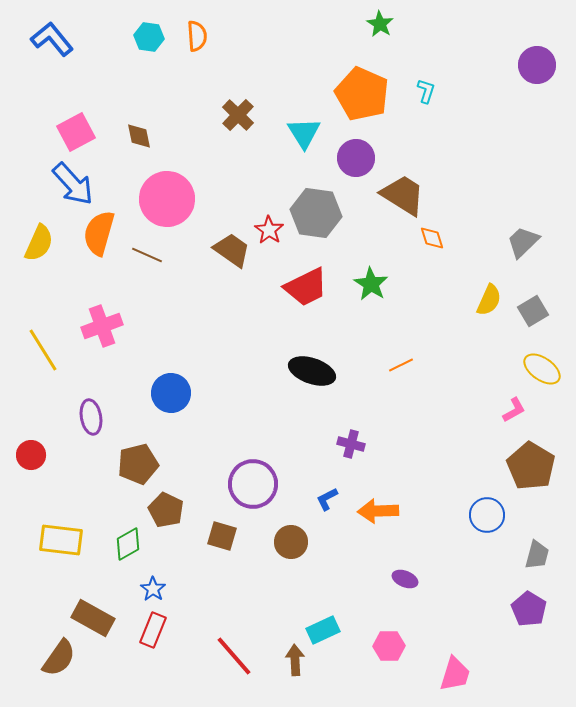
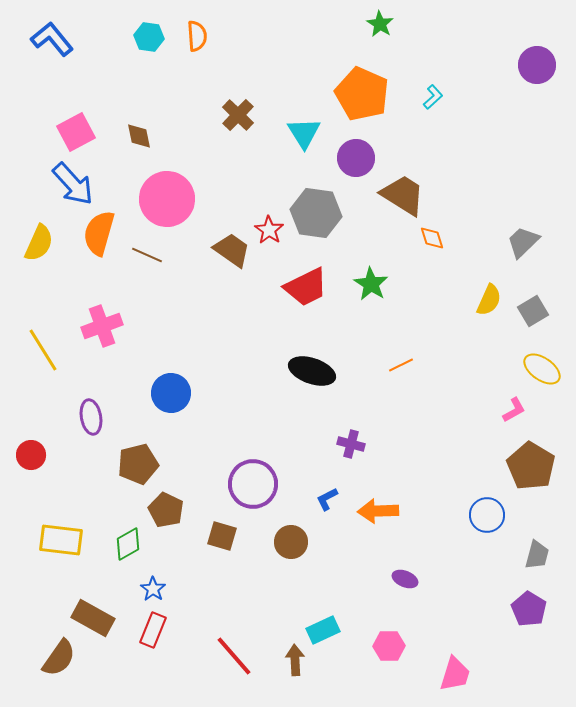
cyan L-shape at (426, 91): moved 7 px right, 6 px down; rotated 30 degrees clockwise
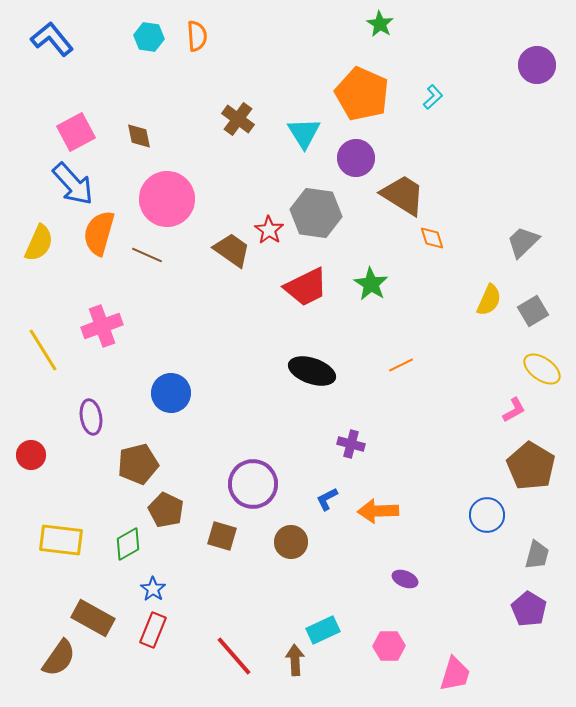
brown cross at (238, 115): moved 4 px down; rotated 8 degrees counterclockwise
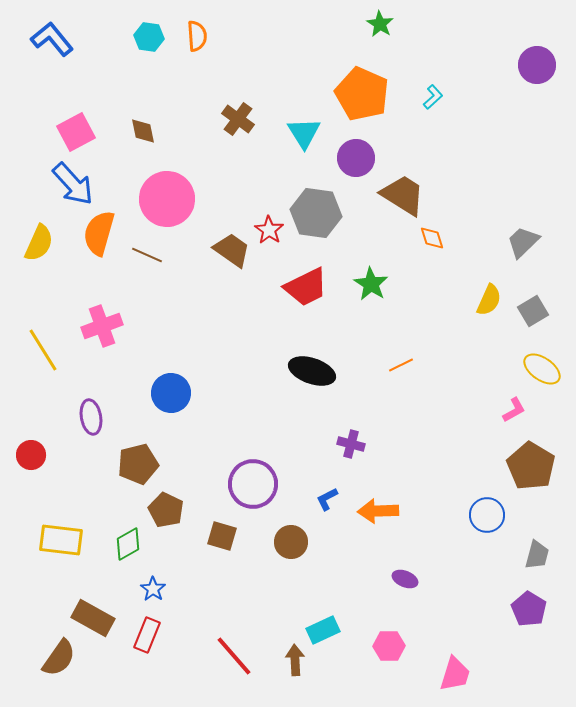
brown diamond at (139, 136): moved 4 px right, 5 px up
red rectangle at (153, 630): moved 6 px left, 5 px down
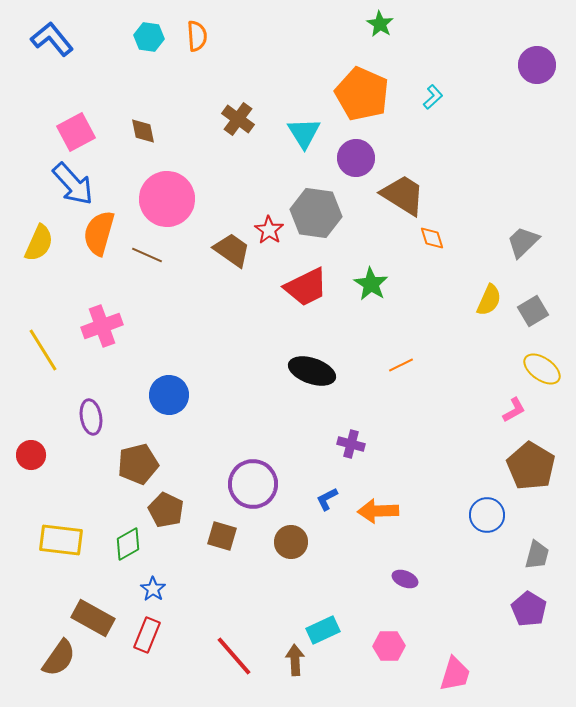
blue circle at (171, 393): moved 2 px left, 2 px down
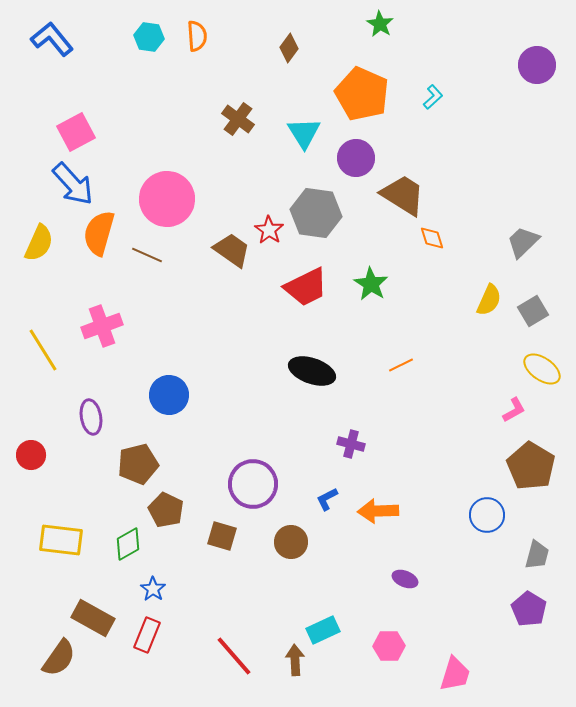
brown diamond at (143, 131): moved 146 px right, 83 px up; rotated 48 degrees clockwise
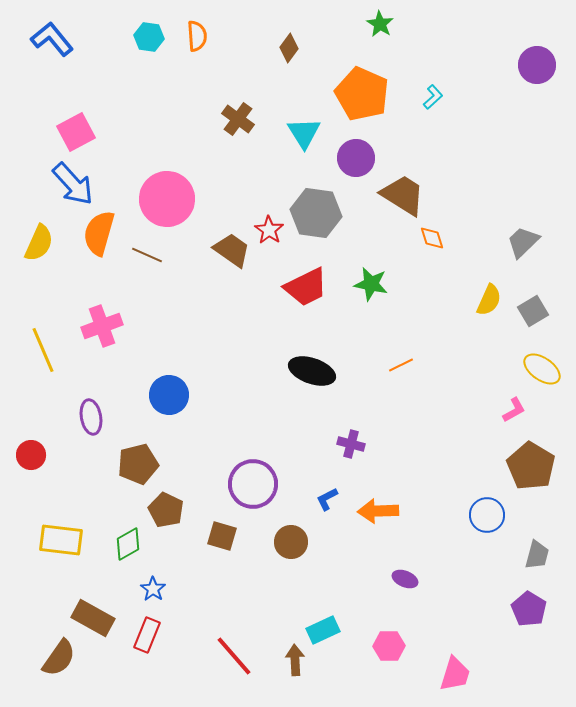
green star at (371, 284): rotated 20 degrees counterclockwise
yellow line at (43, 350): rotated 9 degrees clockwise
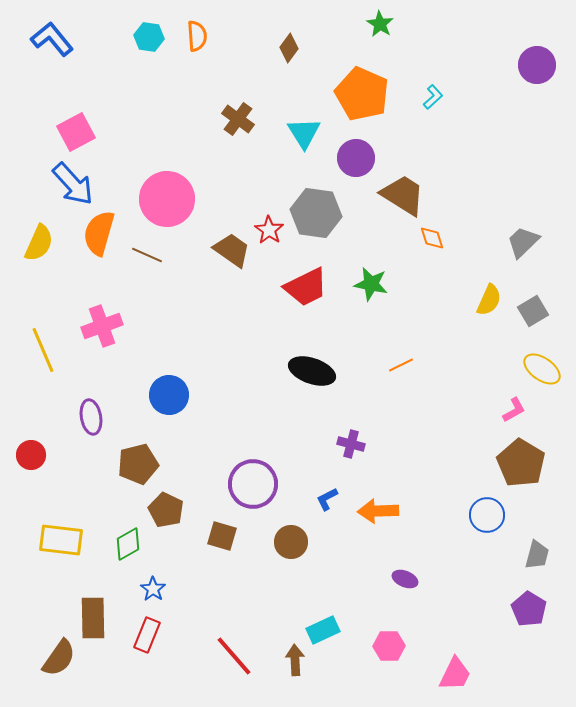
brown pentagon at (531, 466): moved 10 px left, 3 px up
brown rectangle at (93, 618): rotated 60 degrees clockwise
pink trapezoid at (455, 674): rotated 9 degrees clockwise
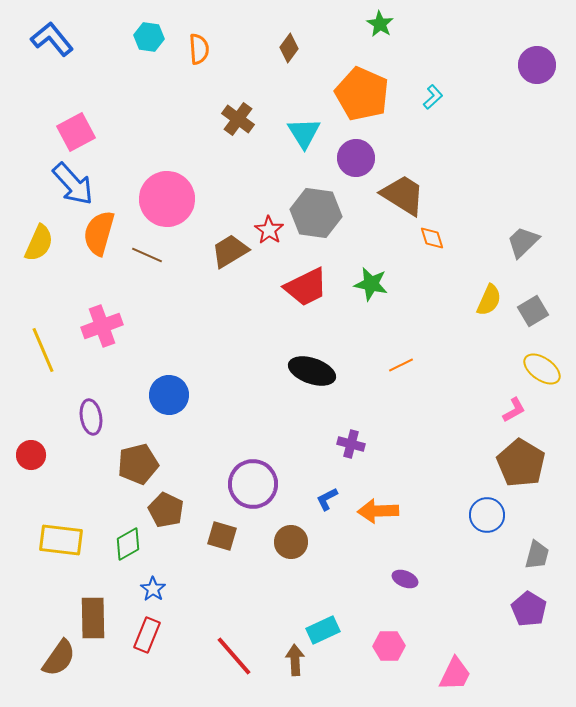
orange semicircle at (197, 36): moved 2 px right, 13 px down
brown trapezoid at (232, 250): moved 2 px left, 1 px down; rotated 66 degrees counterclockwise
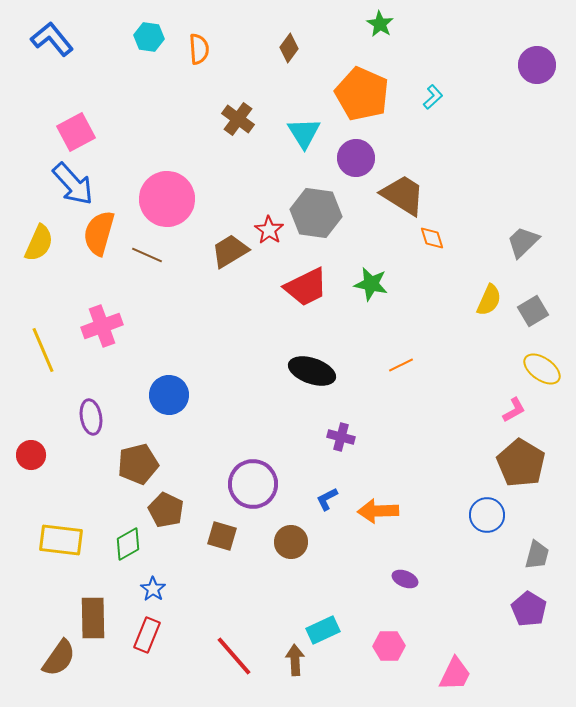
purple cross at (351, 444): moved 10 px left, 7 px up
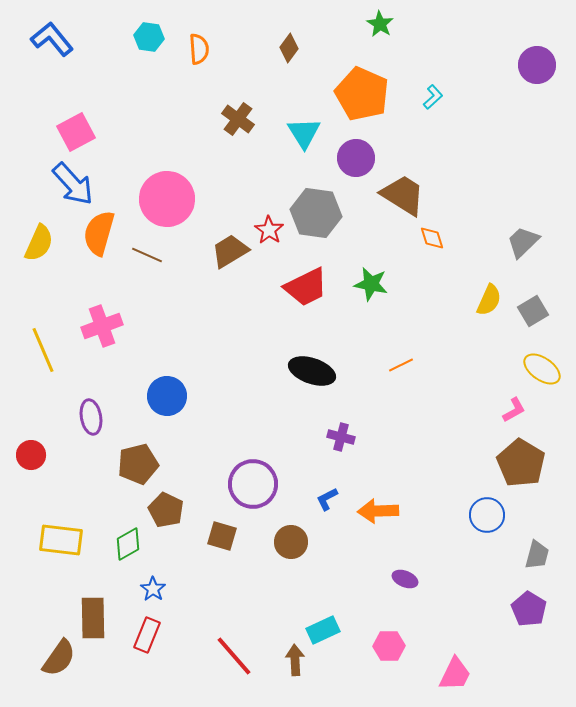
blue circle at (169, 395): moved 2 px left, 1 px down
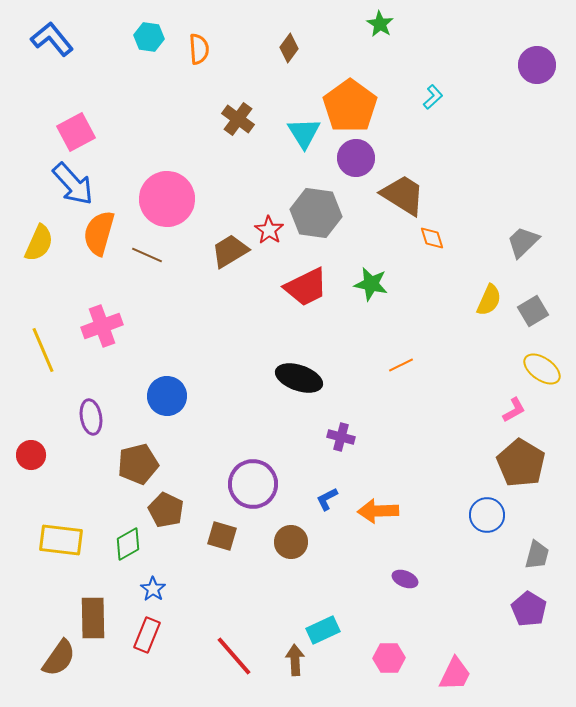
orange pentagon at (362, 94): moved 12 px left, 12 px down; rotated 12 degrees clockwise
black ellipse at (312, 371): moved 13 px left, 7 px down
pink hexagon at (389, 646): moved 12 px down
